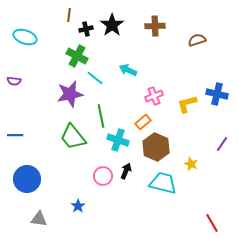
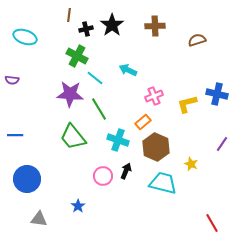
purple semicircle: moved 2 px left, 1 px up
purple star: rotated 16 degrees clockwise
green line: moved 2 px left, 7 px up; rotated 20 degrees counterclockwise
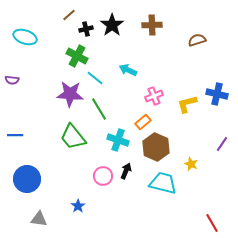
brown line: rotated 40 degrees clockwise
brown cross: moved 3 px left, 1 px up
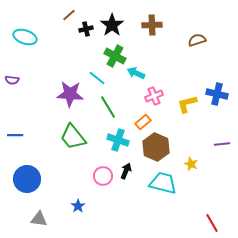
green cross: moved 38 px right
cyan arrow: moved 8 px right, 3 px down
cyan line: moved 2 px right
green line: moved 9 px right, 2 px up
purple line: rotated 49 degrees clockwise
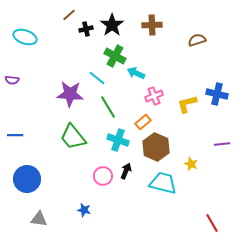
blue star: moved 6 px right, 4 px down; rotated 24 degrees counterclockwise
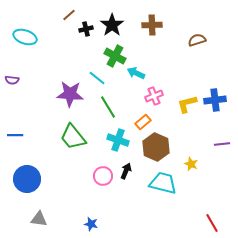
blue cross: moved 2 px left, 6 px down; rotated 20 degrees counterclockwise
blue star: moved 7 px right, 14 px down
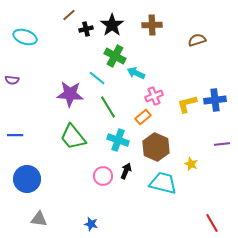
orange rectangle: moved 5 px up
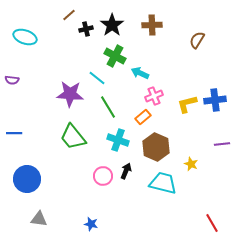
brown semicircle: rotated 42 degrees counterclockwise
cyan arrow: moved 4 px right
blue line: moved 1 px left, 2 px up
